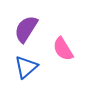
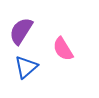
purple semicircle: moved 5 px left, 2 px down
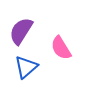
pink semicircle: moved 2 px left, 1 px up
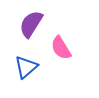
purple semicircle: moved 10 px right, 7 px up
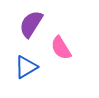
blue triangle: rotated 10 degrees clockwise
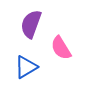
purple semicircle: rotated 12 degrees counterclockwise
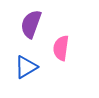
pink semicircle: rotated 40 degrees clockwise
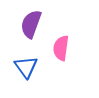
blue triangle: rotated 35 degrees counterclockwise
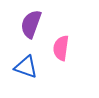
blue triangle: rotated 35 degrees counterclockwise
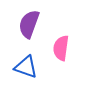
purple semicircle: moved 2 px left
